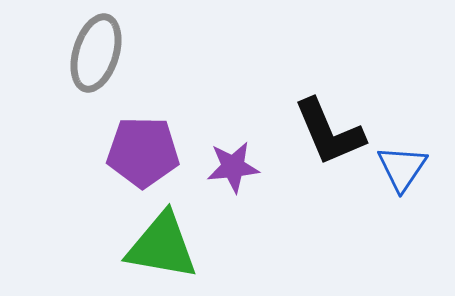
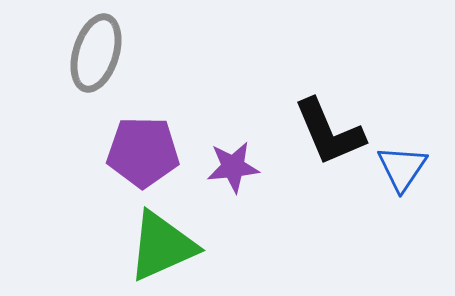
green triangle: rotated 34 degrees counterclockwise
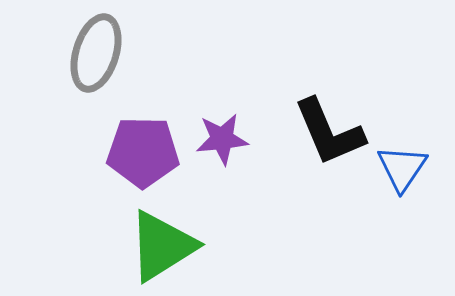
purple star: moved 11 px left, 28 px up
green triangle: rotated 8 degrees counterclockwise
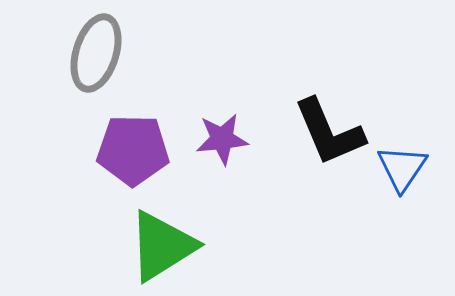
purple pentagon: moved 10 px left, 2 px up
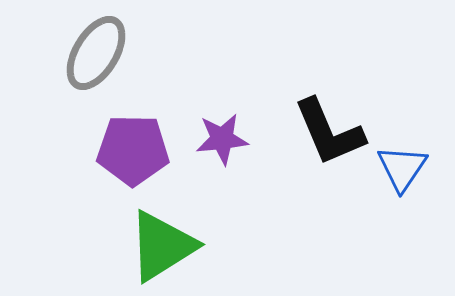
gray ellipse: rotated 14 degrees clockwise
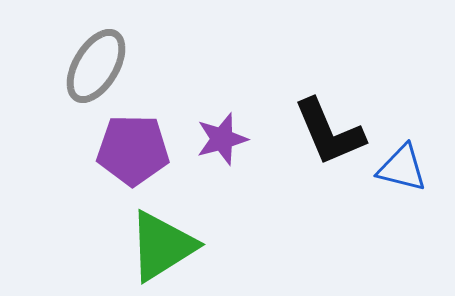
gray ellipse: moved 13 px down
purple star: rotated 10 degrees counterclockwise
blue triangle: rotated 50 degrees counterclockwise
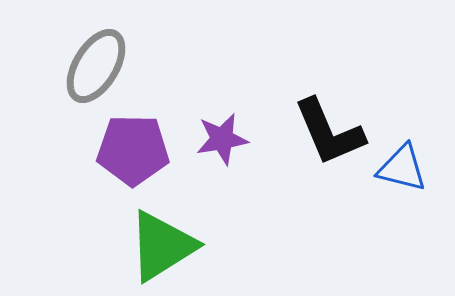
purple star: rotated 6 degrees clockwise
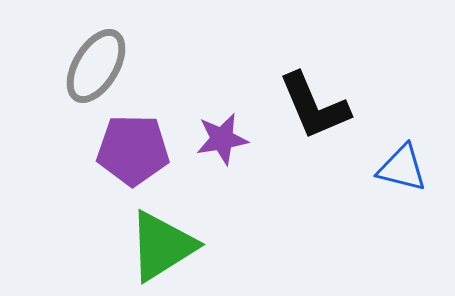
black L-shape: moved 15 px left, 26 px up
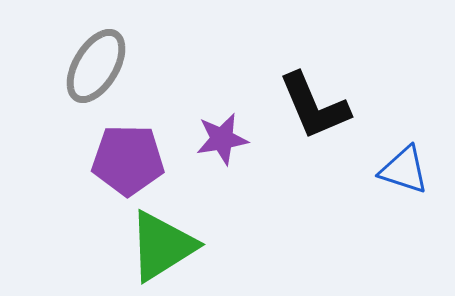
purple pentagon: moved 5 px left, 10 px down
blue triangle: moved 2 px right, 2 px down; rotated 4 degrees clockwise
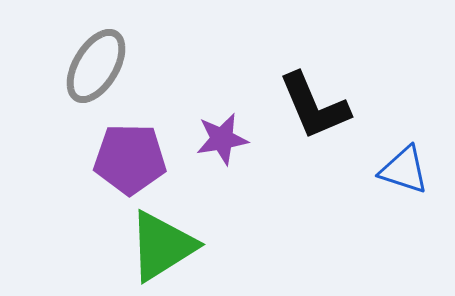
purple pentagon: moved 2 px right, 1 px up
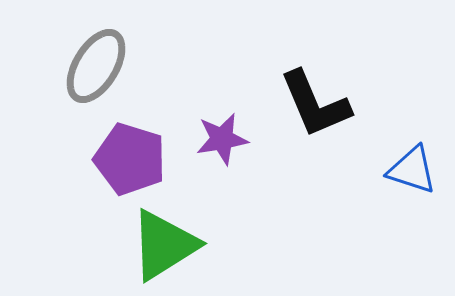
black L-shape: moved 1 px right, 2 px up
purple pentagon: rotated 16 degrees clockwise
blue triangle: moved 8 px right
green triangle: moved 2 px right, 1 px up
